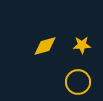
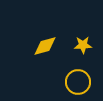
yellow star: moved 1 px right
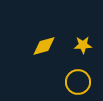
yellow diamond: moved 1 px left
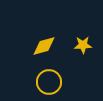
yellow circle: moved 29 px left
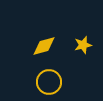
yellow star: rotated 12 degrees counterclockwise
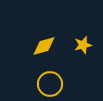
yellow circle: moved 1 px right, 2 px down
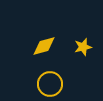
yellow star: moved 2 px down
